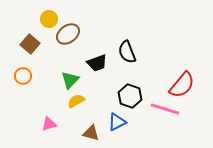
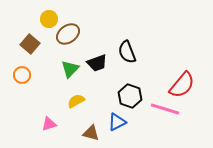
orange circle: moved 1 px left, 1 px up
green triangle: moved 11 px up
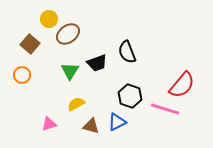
green triangle: moved 2 px down; rotated 12 degrees counterclockwise
yellow semicircle: moved 3 px down
brown triangle: moved 7 px up
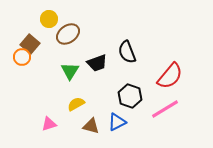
orange circle: moved 18 px up
red semicircle: moved 12 px left, 9 px up
pink line: rotated 48 degrees counterclockwise
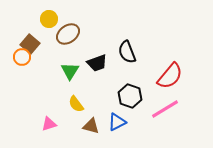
yellow semicircle: rotated 96 degrees counterclockwise
